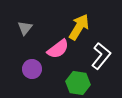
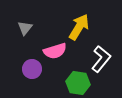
pink semicircle: moved 3 px left, 2 px down; rotated 20 degrees clockwise
white L-shape: moved 3 px down
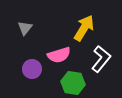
yellow arrow: moved 5 px right, 1 px down
pink semicircle: moved 4 px right, 4 px down
green hexagon: moved 5 px left
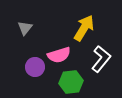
purple circle: moved 3 px right, 2 px up
green hexagon: moved 2 px left, 1 px up; rotated 15 degrees counterclockwise
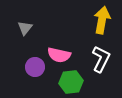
yellow arrow: moved 18 px right, 8 px up; rotated 20 degrees counterclockwise
pink semicircle: rotated 30 degrees clockwise
white L-shape: rotated 12 degrees counterclockwise
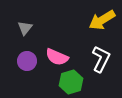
yellow arrow: rotated 132 degrees counterclockwise
pink semicircle: moved 2 px left, 2 px down; rotated 10 degrees clockwise
purple circle: moved 8 px left, 6 px up
green hexagon: rotated 10 degrees counterclockwise
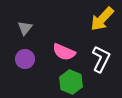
yellow arrow: moved 1 px up; rotated 16 degrees counterclockwise
pink semicircle: moved 7 px right, 5 px up
purple circle: moved 2 px left, 2 px up
green hexagon: rotated 20 degrees counterclockwise
